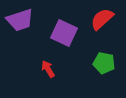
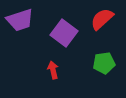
purple square: rotated 12 degrees clockwise
green pentagon: rotated 20 degrees counterclockwise
red arrow: moved 5 px right, 1 px down; rotated 18 degrees clockwise
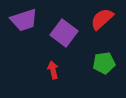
purple trapezoid: moved 4 px right
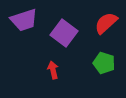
red semicircle: moved 4 px right, 4 px down
green pentagon: rotated 25 degrees clockwise
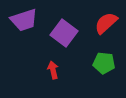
green pentagon: rotated 10 degrees counterclockwise
